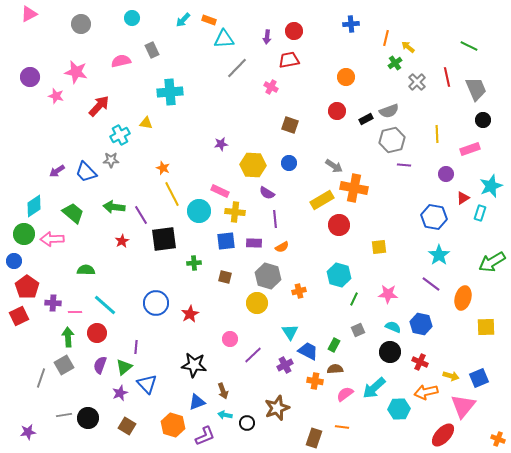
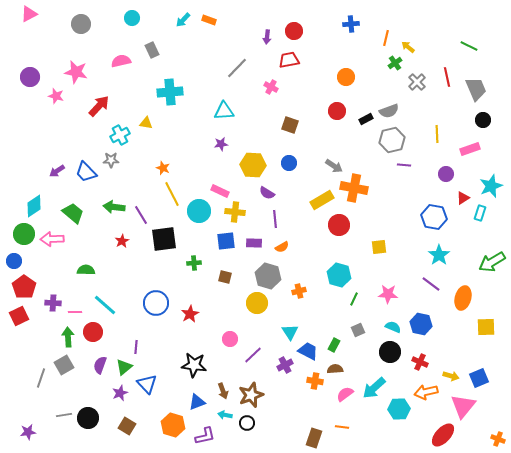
cyan triangle at (224, 39): moved 72 px down
red pentagon at (27, 287): moved 3 px left
red circle at (97, 333): moved 4 px left, 1 px up
brown star at (277, 408): moved 26 px left, 13 px up
purple L-shape at (205, 436): rotated 10 degrees clockwise
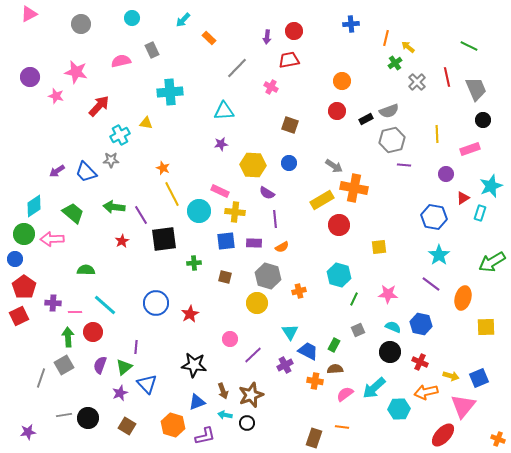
orange rectangle at (209, 20): moved 18 px down; rotated 24 degrees clockwise
orange circle at (346, 77): moved 4 px left, 4 px down
blue circle at (14, 261): moved 1 px right, 2 px up
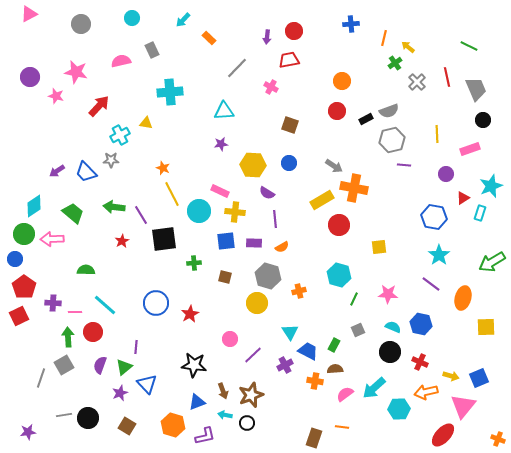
orange line at (386, 38): moved 2 px left
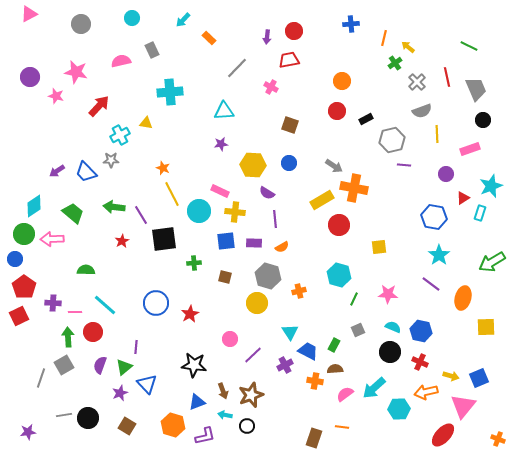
gray semicircle at (389, 111): moved 33 px right
blue hexagon at (421, 324): moved 7 px down
black circle at (247, 423): moved 3 px down
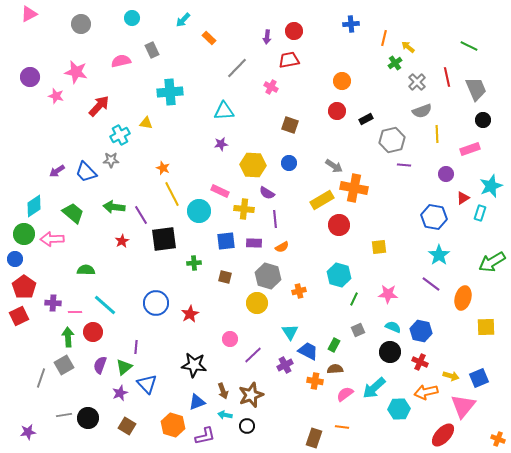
yellow cross at (235, 212): moved 9 px right, 3 px up
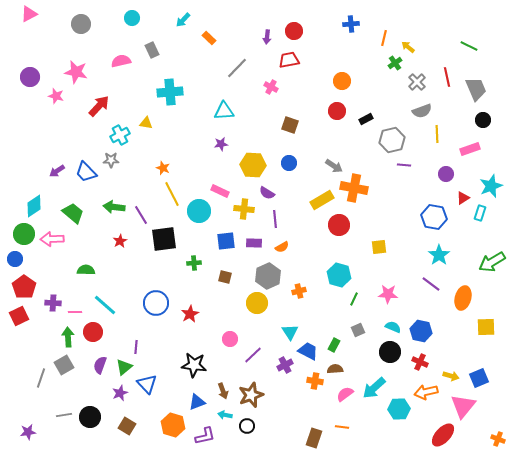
red star at (122, 241): moved 2 px left
gray hexagon at (268, 276): rotated 20 degrees clockwise
black circle at (88, 418): moved 2 px right, 1 px up
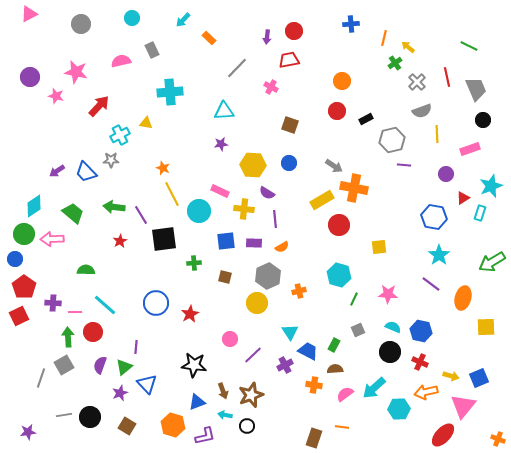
orange cross at (315, 381): moved 1 px left, 4 px down
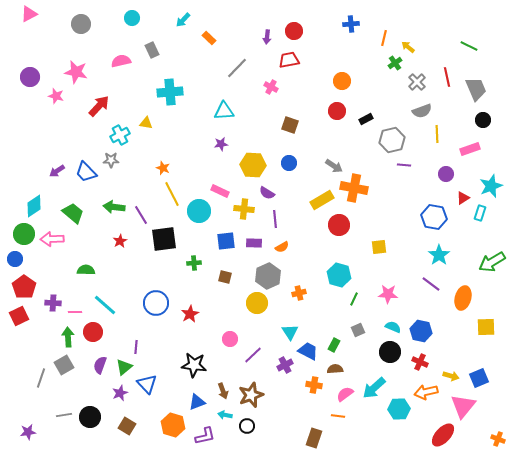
orange cross at (299, 291): moved 2 px down
orange line at (342, 427): moved 4 px left, 11 px up
